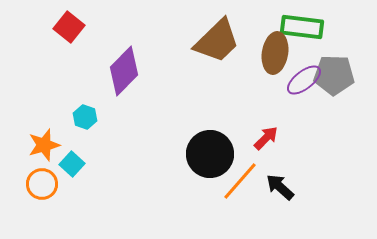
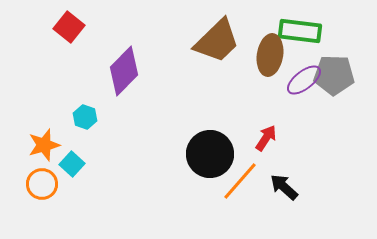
green rectangle: moved 2 px left, 4 px down
brown ellipse: moved 5 px left, 2 px down
red arrow: rotated 12 degrees counterclockwise
black arrow: moved 4 px right
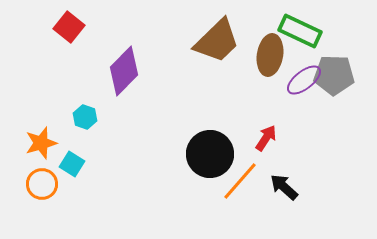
green rectangle: rotated 18 degrees clockwise
orange star: moved 3 px left, 2 px up
cyan square: rotated 10 degrees counterclockwise
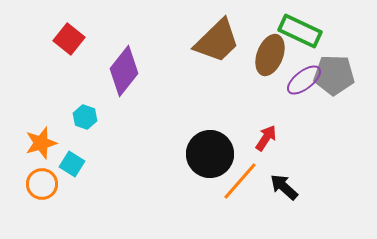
red square: moved 12 px down
brown ellipse: rotated 12 degrees clockwise
purple diamond: rotated 6 degrees counterclockwise
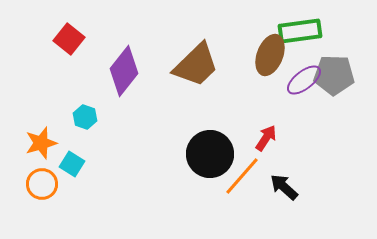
green rectangle: rotated 33 degrees counterclockwise
brown trapezoid: moved 21 px left, 24 px down
orange line: moved 2 px right, 5 px up
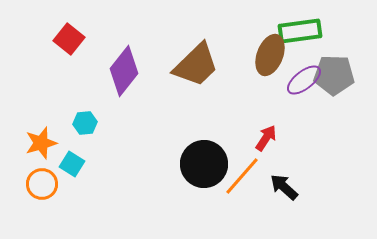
cyan hexagon: moved 6 px down; rotated 25 degrees counterclockwise
black circle: moved 6 px left, 10 px down
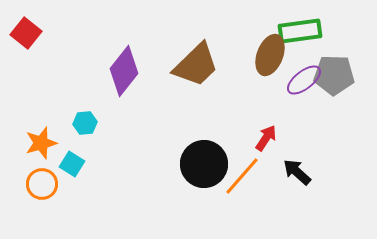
red square: moved 43 px left, 6 px up
black arrow: moved 13 px right, 15 px up
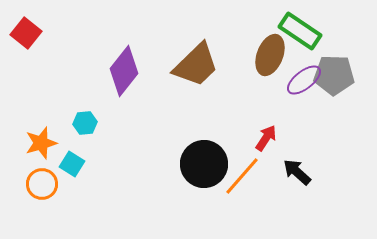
green rectangle: rotated 42 degrees clockwise
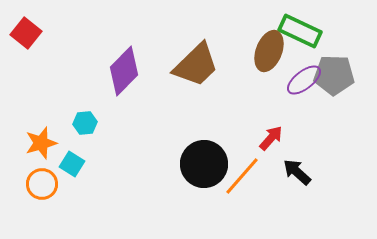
green rectangle: rotated 9 degrees counterclockwise
brown ellipse: moved 1 px left, 4 px up
purple diamond: rotated 6 degrees clockwise
red arrow: moved 5 px right; rotated 8 degrees clockwise
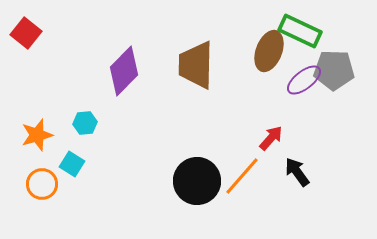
brown trapezoid: rotated 135 degrees clockwise
gray pentagon: moved 5 px up
orange star: moved 4 px left, 8 px up
black circle: moved 7 px left, 17 px down
black arrow: rotated 12 degrees clockwise
